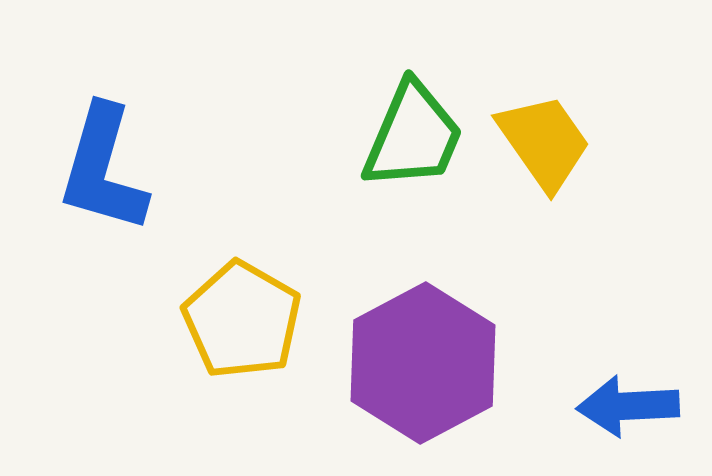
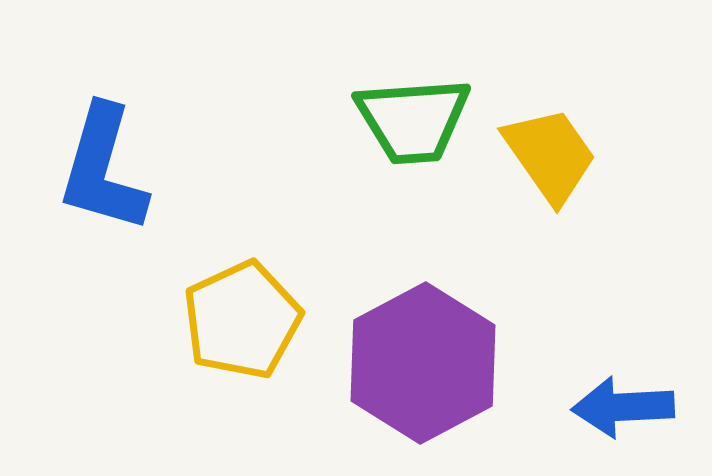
green trapezoid: moved 16 px up; rotated 63 degrees clockwise
yellow trapezoid: moved 6 px right, 13 px down
yellow pentagon: rotated 17 degrees clockwise
blue arrow: moved 5 px left, 1 px down
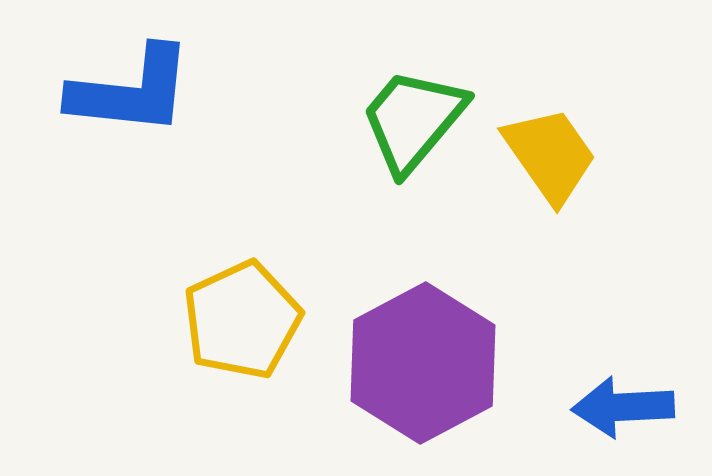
green trapezoid: rotated 134 degrees clockwise
blue L-shape: moved 28 px right, 78 px up; rotated 100 degrees counterclockwise
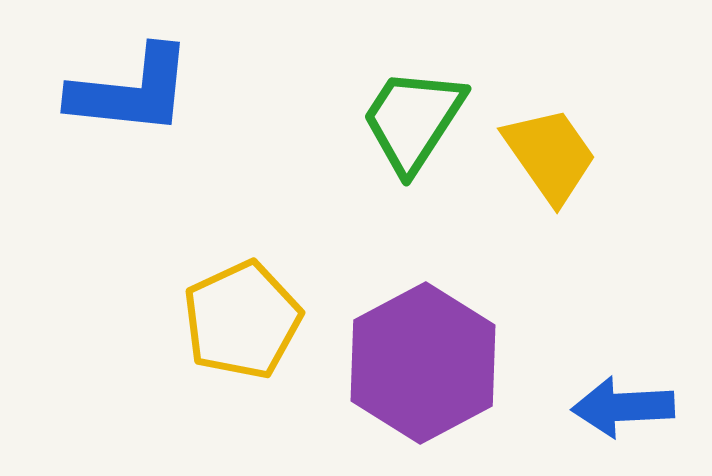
green trapezoid: rotated 7 degrees counterclockwise
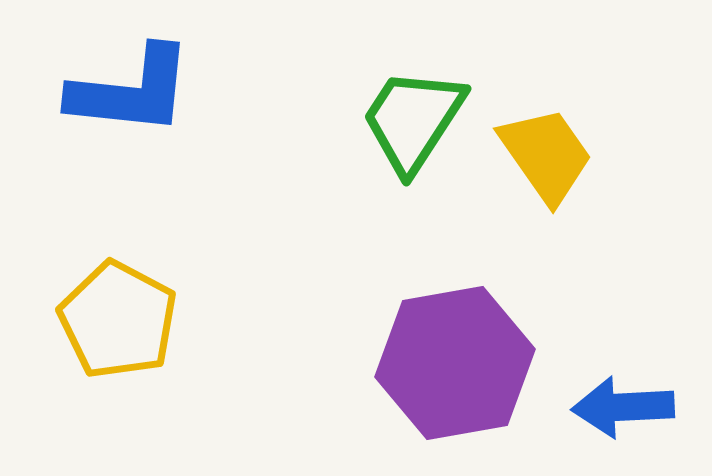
yellow trapezoid: moved 4 px left
yellow pentagon: moved 124 px left; rotated 19 degrees counterclockwise
purple hexagon: moved 32 px right; rotated 18 degrees clockwise
